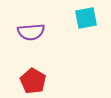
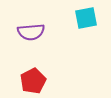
red pentagon: rotated 15 degrees clockwise
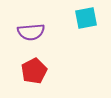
red pentagon: moved 1 px right, 10 px up
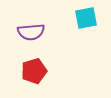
red pentagon: rotated 10 degrees clockwise
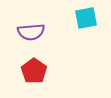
red pentagon: rotated 20 degrees counterclockwise
